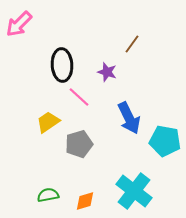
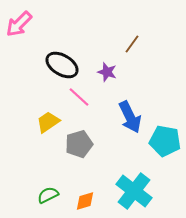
black ellipse: rotated 56 degrees counterclockwise
blue arrow: moved 1 px right, 1 px up
green semicircle: rotated 15 degrees counterclockwise
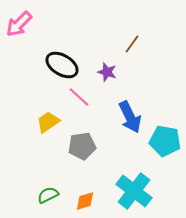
gray pentagon: moved 3 px right, 2 px down; rotated 8 degrees clockwise
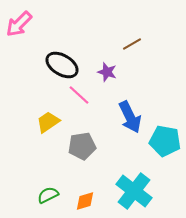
brown line: rotated 24 degrees clockwise
pink line: moved 2 px up
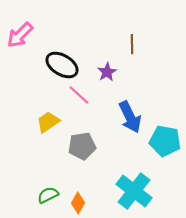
pink arrow: moved 1 px right, 11 px down
brown line: rotated 60 degrees counterclockwise
purple star: rotated 24 degrees clockwise
orange diamond: moved 7 px left, 2 px down; rotated 45 degrees counterclockwise
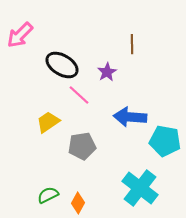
blue arrow: rotated 120 degrees clockwise
cyan cross: moved 6 px right, 3 px up
